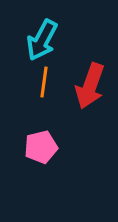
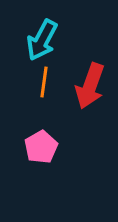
pink pentagon: rotated 16 degrees counterclockwise
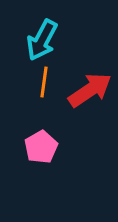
red arrow: moved 4 px down; rotated 144 degrees counterclockwise
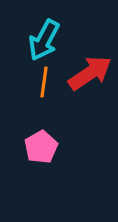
cyan arrow: moved 2 px right
red arrow: moved 17 px up
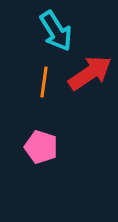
cyan arrow: moved 12 px right, 9 px up; rotated 60 degrees counterclockwise
pink pentagon: rotated 24 degrees counterclockwise
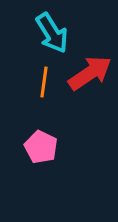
cyan arrow: moved 4 px left, 2 px down
pink pentagon: rotated 8 degrees clockwise
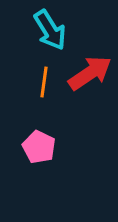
cyan arrow: moved 2 px left, 3 px up
pink pentagon: moved 2 px left
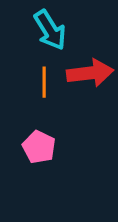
red arrow: rotated 27 degrees clockwise
orange line: rotated 8 degrees counterclockwise
